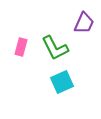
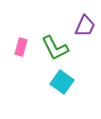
purple trapezoid: moved 1 px right, 3 px down
cyan square: rotated 30 degrees counterclockwise
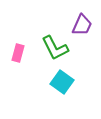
purple trapezoid: moved 3 px left, 1 px up
pink rectangle: moved 3 px left, 6 px down
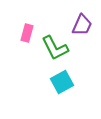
pink rectangle: moved 9 px right, 20 px up
cyan square: rotated 25 degrees clockwise
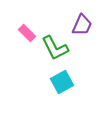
pink rectangle: rotated 60 degrees counterclockwise
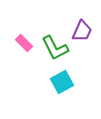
purple trapezoid: moved 6 px down
pink rectangle: moved 3 px left, 10 px down
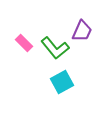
green L-shape: rotated 12 degrees counterclockwise
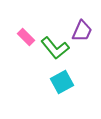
pink rectangle: moved 2 px right, 6 px up
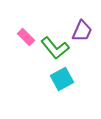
cyan square: moved 3 px up
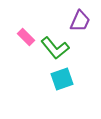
purple trapezoid: moved 2 px left, 10 px up
cyan square: rotated 10 degrees clockwise
